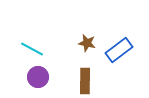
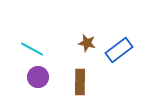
brown rectangle: moved 5 px left, 1 px down
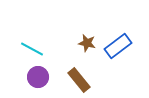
blue rectangle: moved 1 px left, 4 px up
brown rectangle: moved 1 px left, 2 px up; rotated 40 degrees counterclockwise
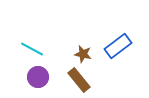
brown star: moved 4 px left, 11 px down
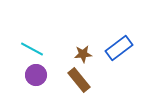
blue rectangle: moved 1 px right, 2 px down
brown star: rotated 18 degrees counterclockwise
purple circle: moved 2 px left, 2 px up
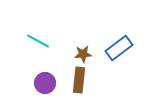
cyan line: moved 6 px right, 8 px up
purple circle: moved 9 px right, 8 px down
brown rectangle: rotated 45 degrees clockwise
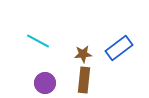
brown rectangle: moved 5 px right
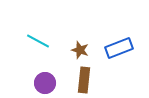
blue rectangle: rotated 16 degrees clockwise
brown star: moved 3 px left, 4 px up; rotated 24 degrees clockwise
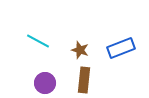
blue rectangle: moved 2 px right
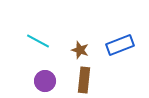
blue rectangle: moved 1 px left, 3 px up
purple circle: moved 2 px up
